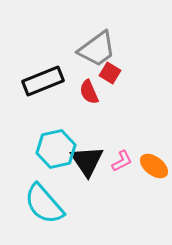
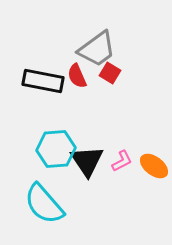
black rectangle: rotated 33 degrees clockwise
red semicircle: moved 12 px left, 16 px up
cyan hexagon: rotated 9 degrees clockwise
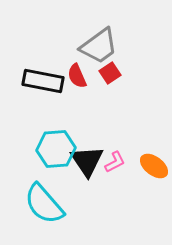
gray trapezoid: moved 2 px right, 3 px up
red square: rotated 25 degrees clockwise
pink L-shape: moved 7 px left, 1 px down
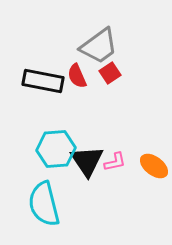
pink L-shape: rotated 15 degrees clockwise
cyan semicircle: rotated 27 degrees clockwise
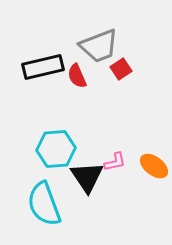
gray trapezoid: rotated 15 degrees clockwise
red square: moved 11 px right, 4 px up
black rectangle: moved 14 px up; rotated 24 degrees counterclockwise
black triangle: moved 16 px down
cyan semicircle: rotated 6 degrees counterclockwise
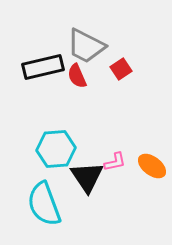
gray trapezoid: moved 13 px left; rotated 48 degrees clockwise
orange ellipse: moved 2 px left
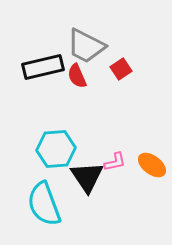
orange ellipse: moved 1 px up
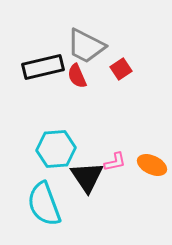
orange ellipse: rotated 12 degrees counterclockwise
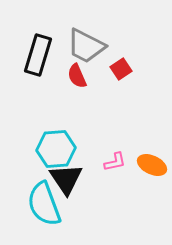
black rectangle: moved 5 px left, 12 px up; rotated 60 degrees counterclockwise
black triangle: moved 21 px left, 2 px down
